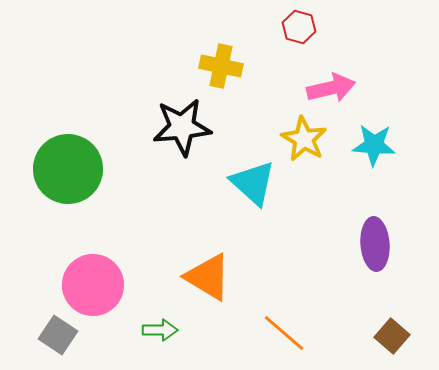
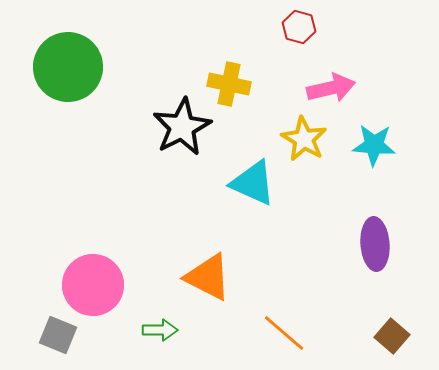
yellow cross: moved 8 px right, 18 px down
black star: rotated 22 degrees counterclockwise
green circle: moved 102 px up
cyan triangle: rotated 18 degrees counterclockwise
orange triangle: rotated 4 degrees counterclockwise
gray square: rotated 12 degrees counterclockwise
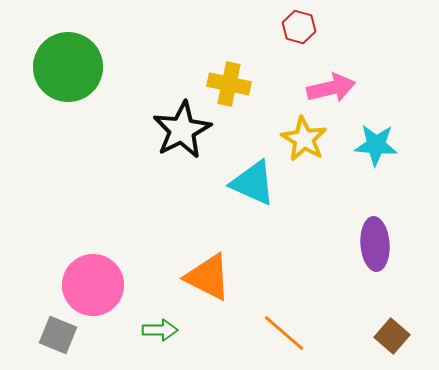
black star: moved 3 px down
cyan star: moved 2 px right
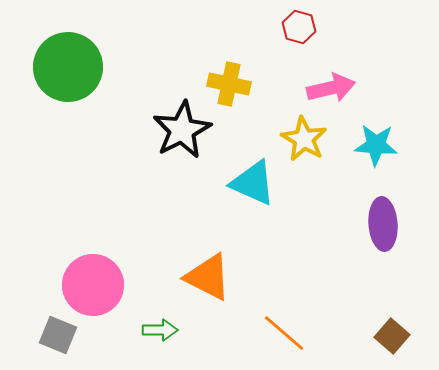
purple ellipse: moved 8 px right, 20 px up
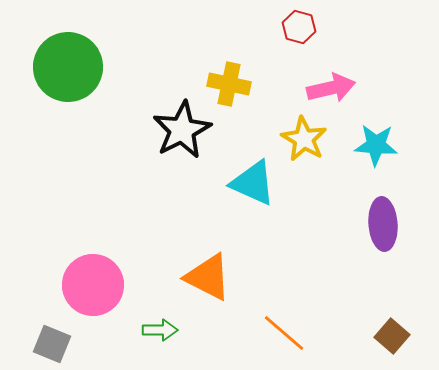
gray square: moved 6 px left, 9 px down
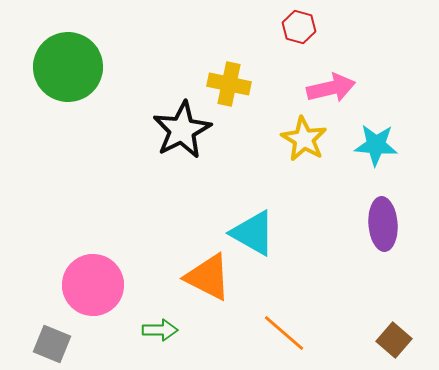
cyan triangle: moved 50 px down; rotated 6 degrees clockwise
brown square: moved 2 px right, 4 px down
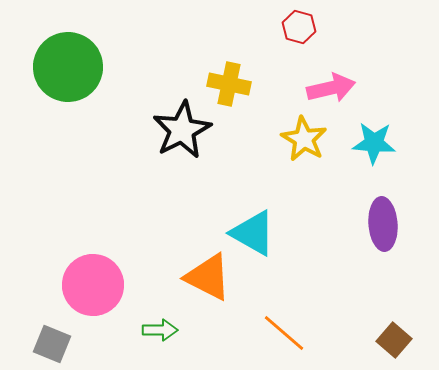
cyan star: moved 2 px left, 2 px up
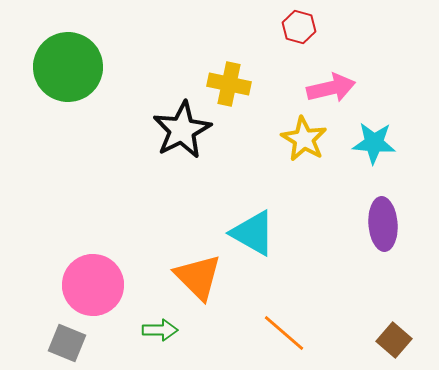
orange triangle: moved 10 px left; rotated 18 degrees clockwise
gray square: moved 15 px right, 1 px up
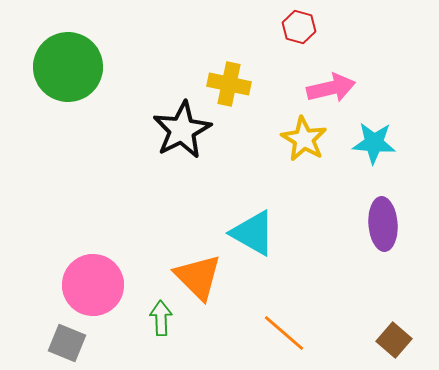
green arrow: moved 1 px right, 12 px up; rotated 92 degrees counterclockwise
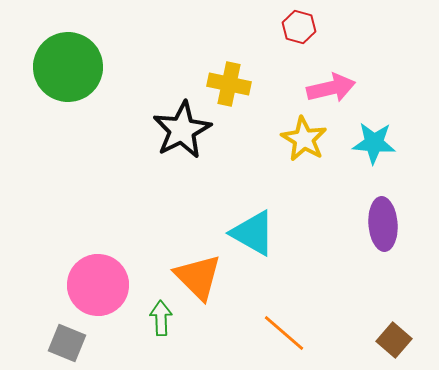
pink circle: moved 5 px right
